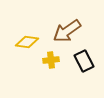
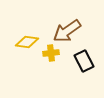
yellow cross: moved 7 px up
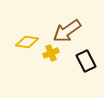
yellow cross: rotated 14 degrees counterclockwise
black rectangle: moved 2 px right
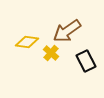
yellow cross: rotated 28 degrees counterclockwise
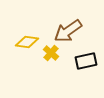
brown arrow: moved 1 px right
black rectangle: rotated 75 degrees counterclockwise
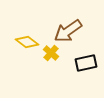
yellow diamond: rotated 30 degrees clockwise
black rectangle: moved 2 px down
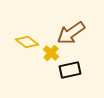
brown arrow: moved 3 px right, 2 px down
black rectangle: moved 16 px left, 7 px down
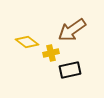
brown arrow: moved 1 px right, 3 px up
yellow cross: rotated 35 degrees clockwise
